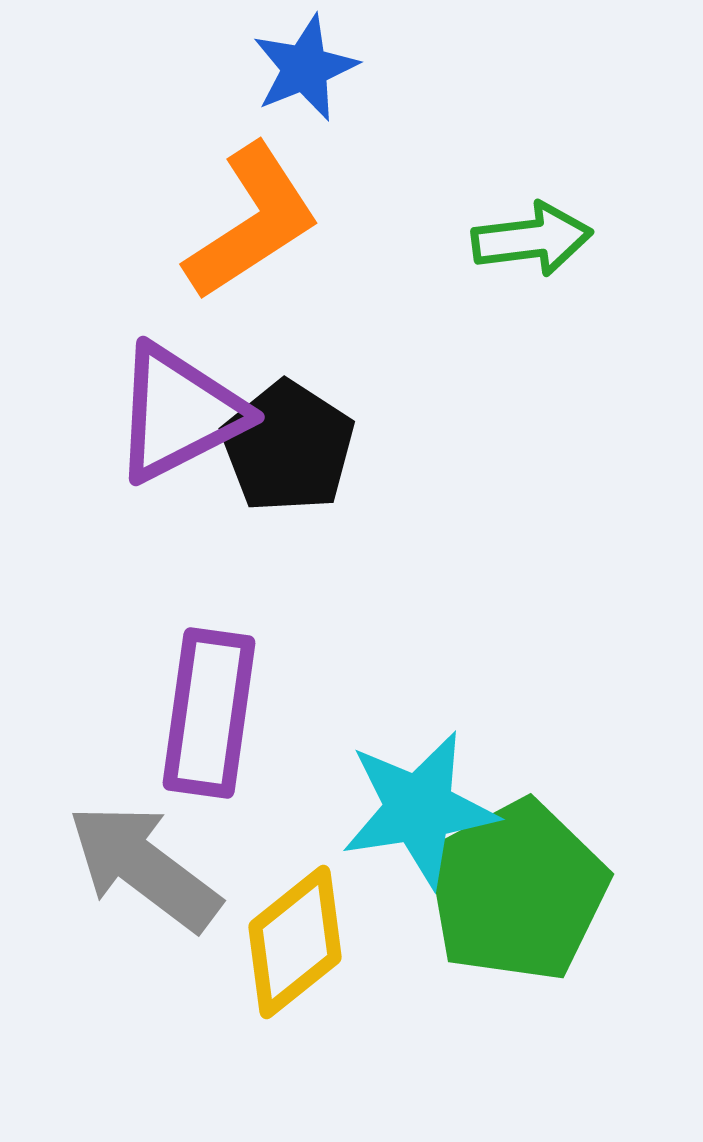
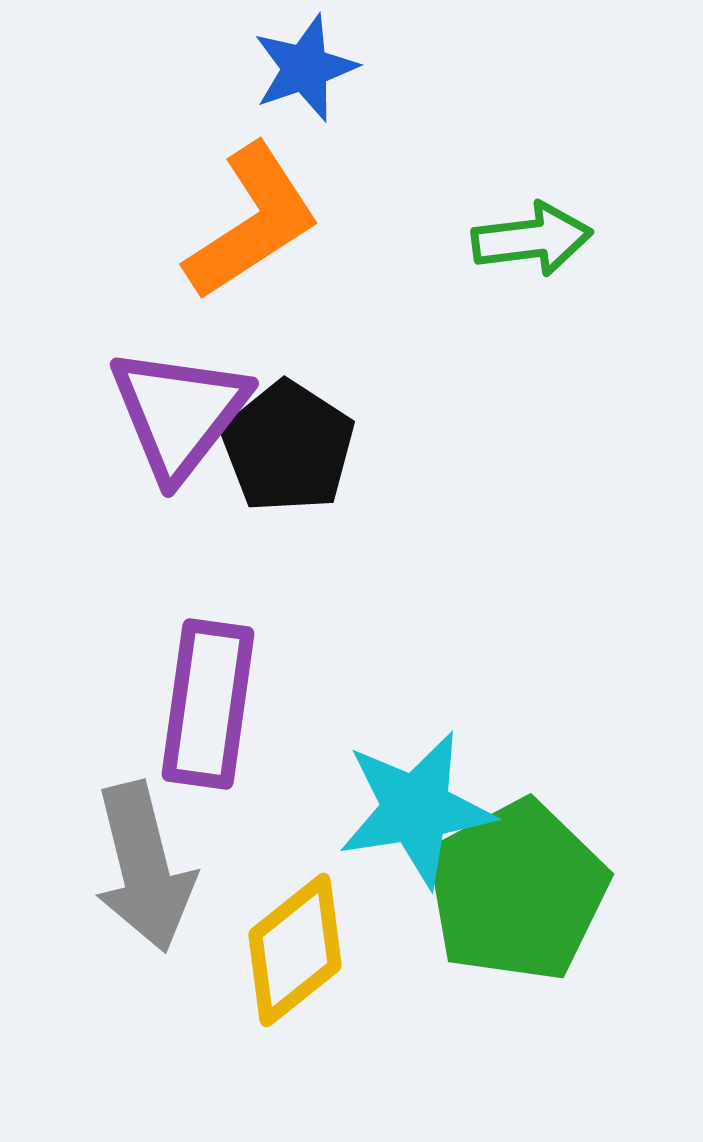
blue star: rotated 3 degrees clockwise
purple triangle: rotated 25 degrees counterclockwise
purple rectangle: moved 1 px left, 9 px up
cyan star: moved 3 px left
gray arrow: rotated 141 degrees counterclockwise
yellow diamond: moved 8 px down
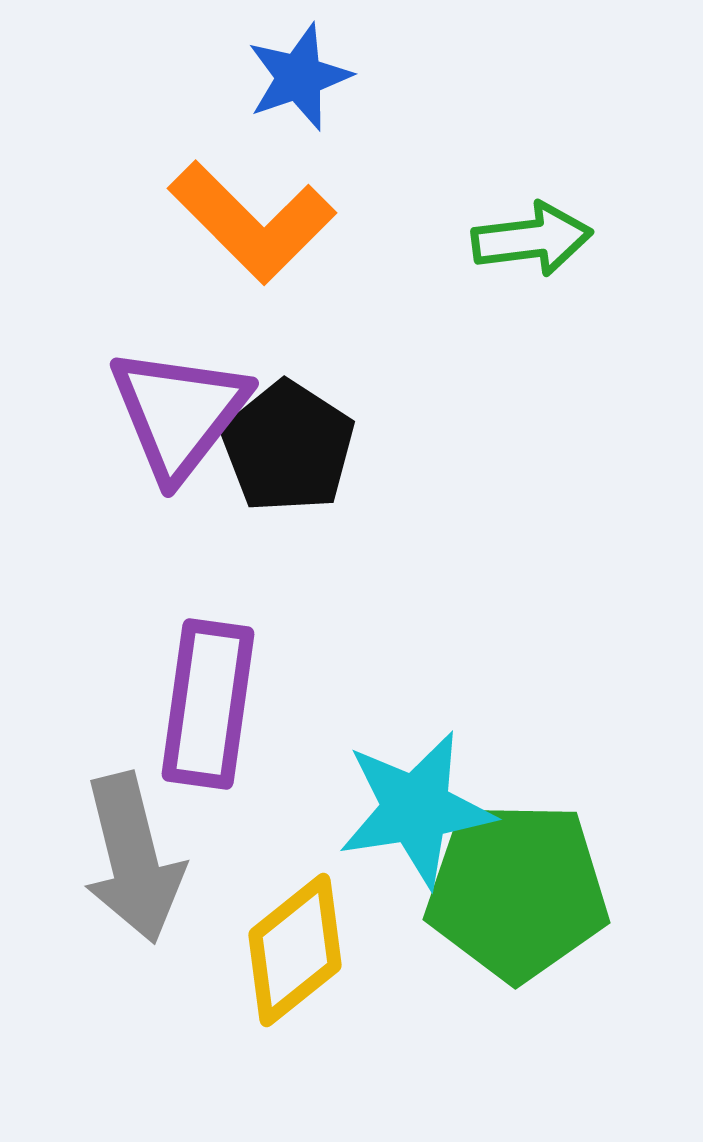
blue star: moved 6 px left, 9 px down
orange L-shape: rotated 78 degrees clockwise
gray arrow: moved 11 px left, 9 px up
green pentagon: rotated 29 degrees clockwise
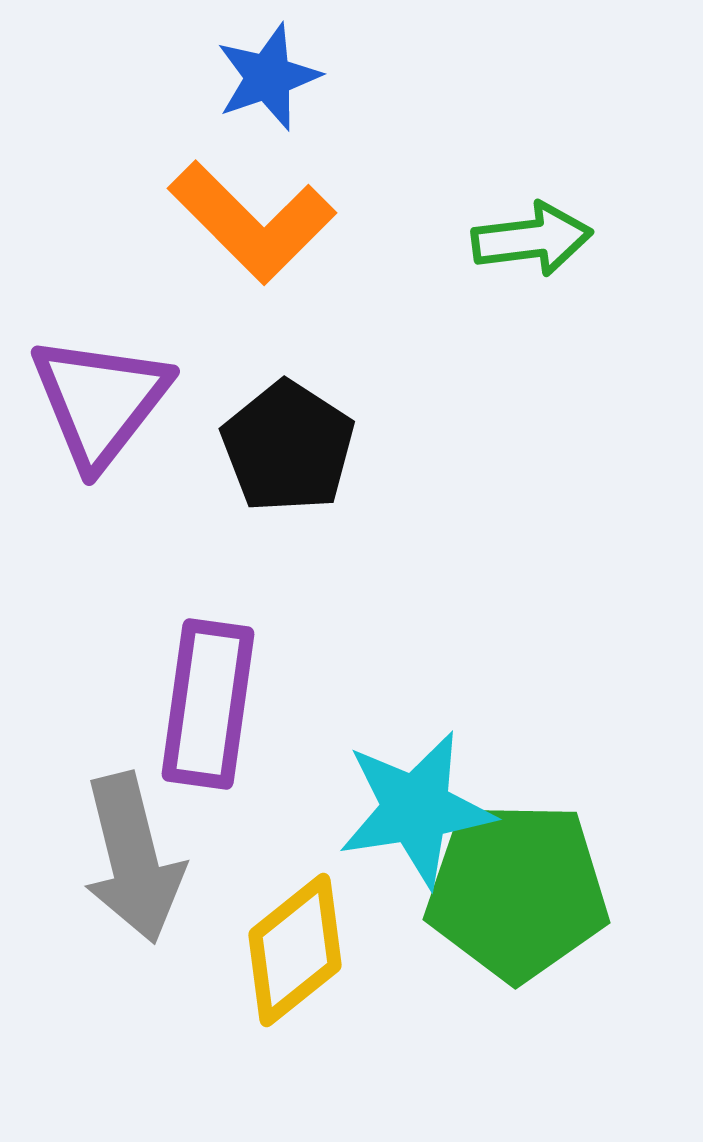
blue star: moved 31 px left
purple triangle: moved 79 px left, 12 px up
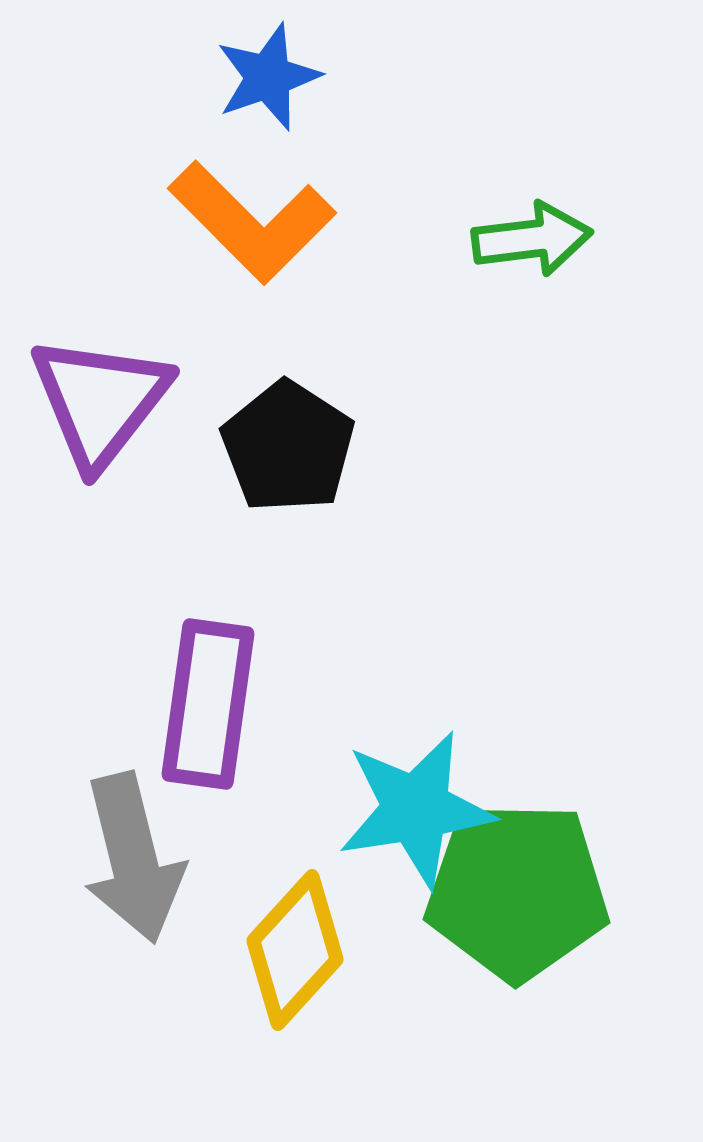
yellow diamond: rotated 9 degrees counterclockwise
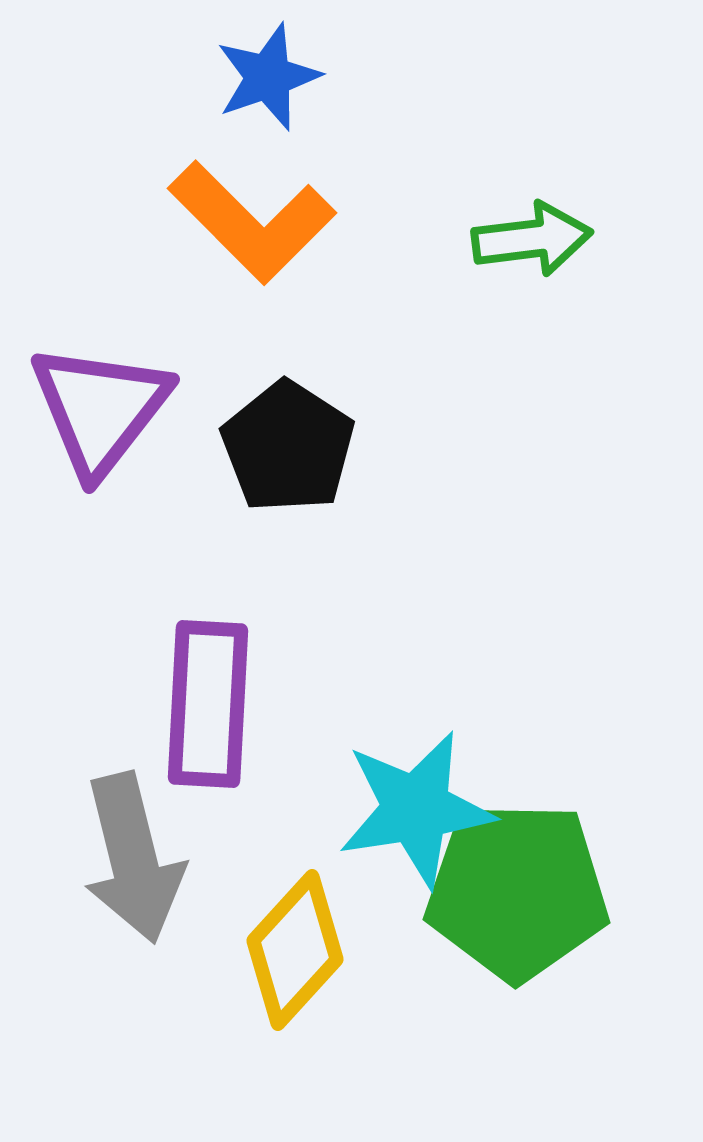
purple triangle: moved 8 px down
purple rectangle: rotated 5 degrees counterclockwise
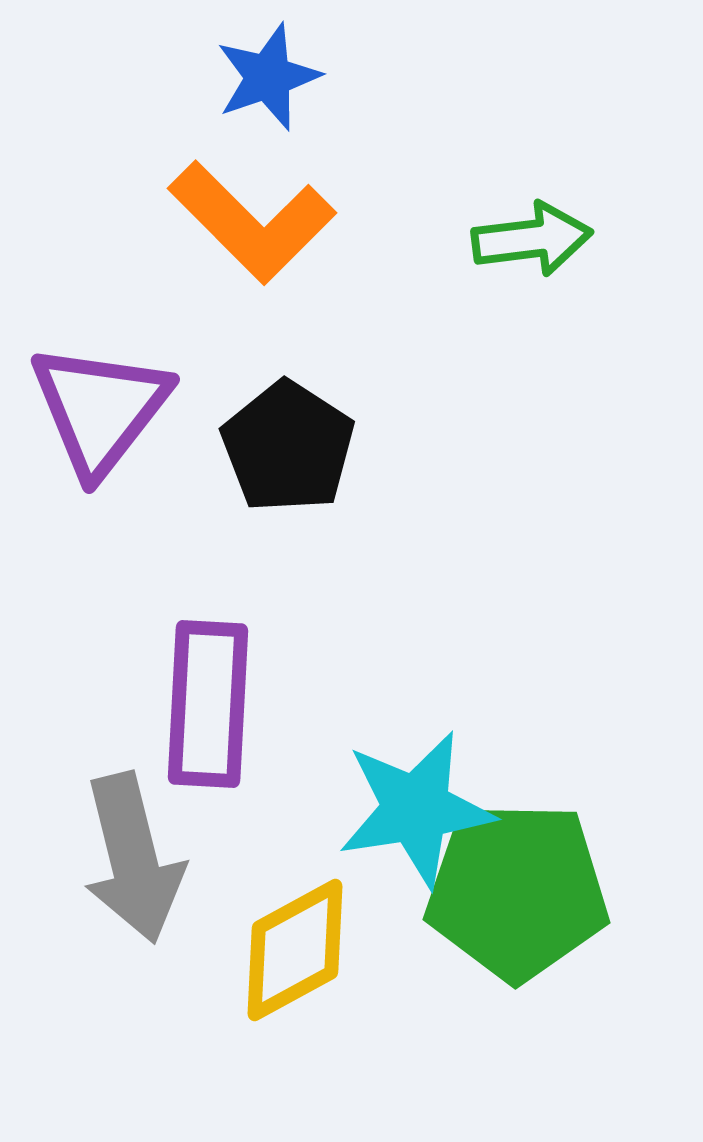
yellow diamond: rotated 19 degrees clockwise
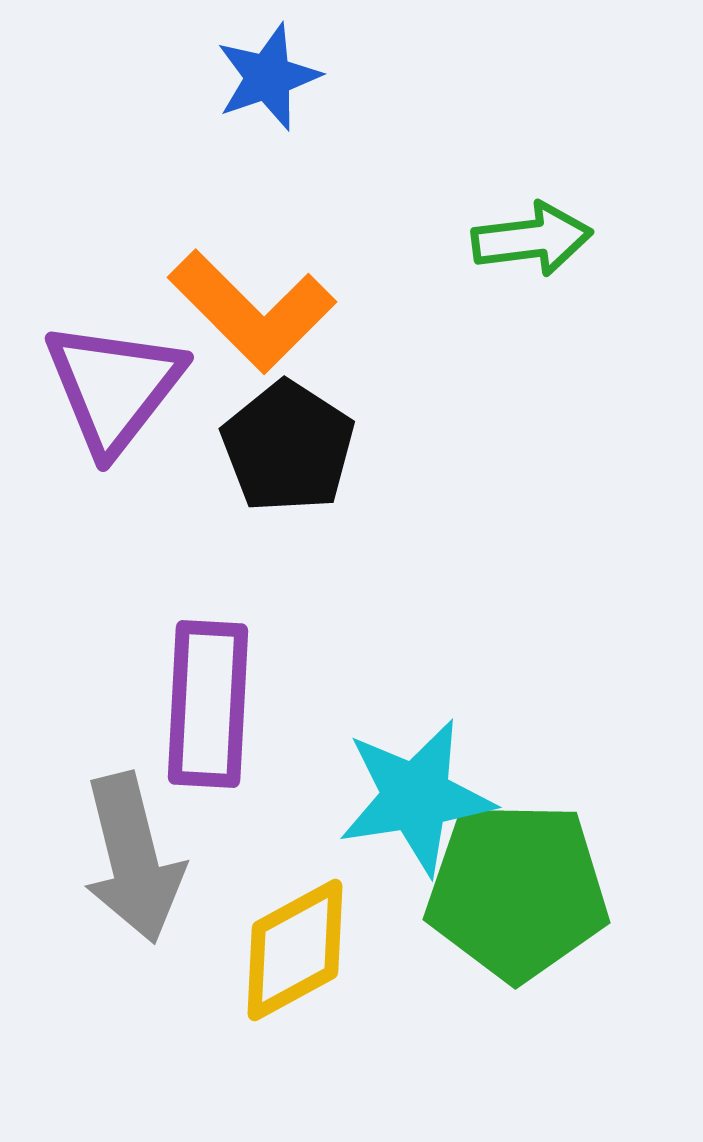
orange L-shape: moved 89 px down
purple triangle: moved 14 px right, 22 px up
cyan star: moved 12 px up
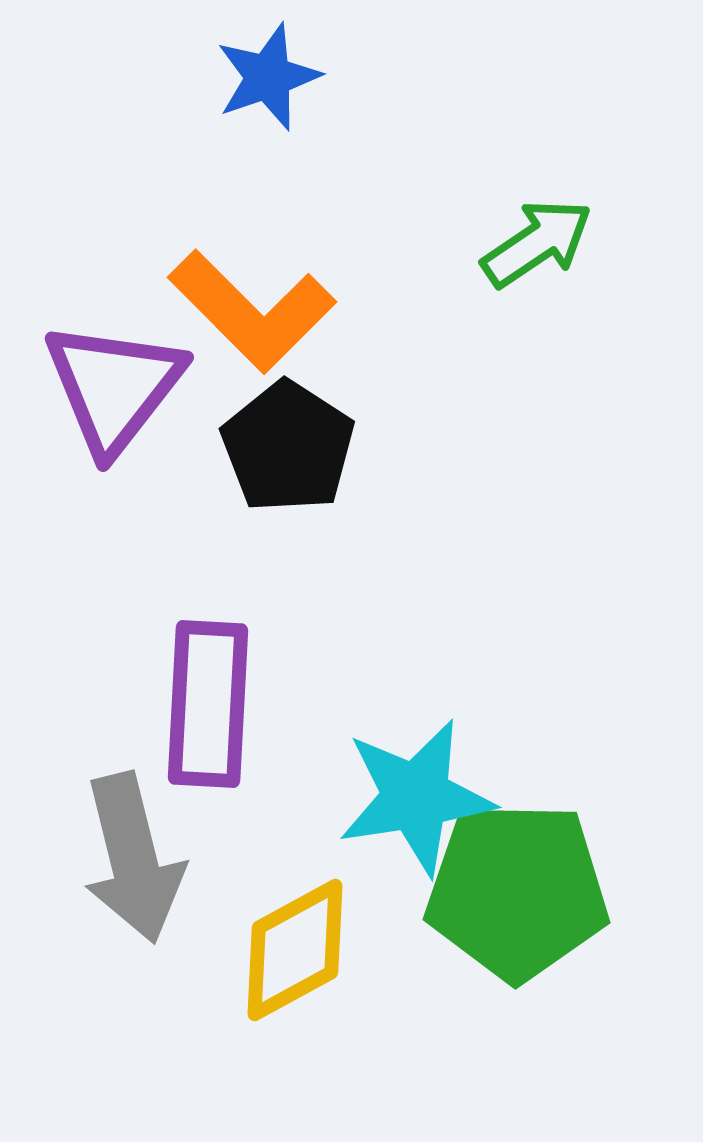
green arrow: moved 5 px right, 4 px down; rotated 27 degrees counterclockwise
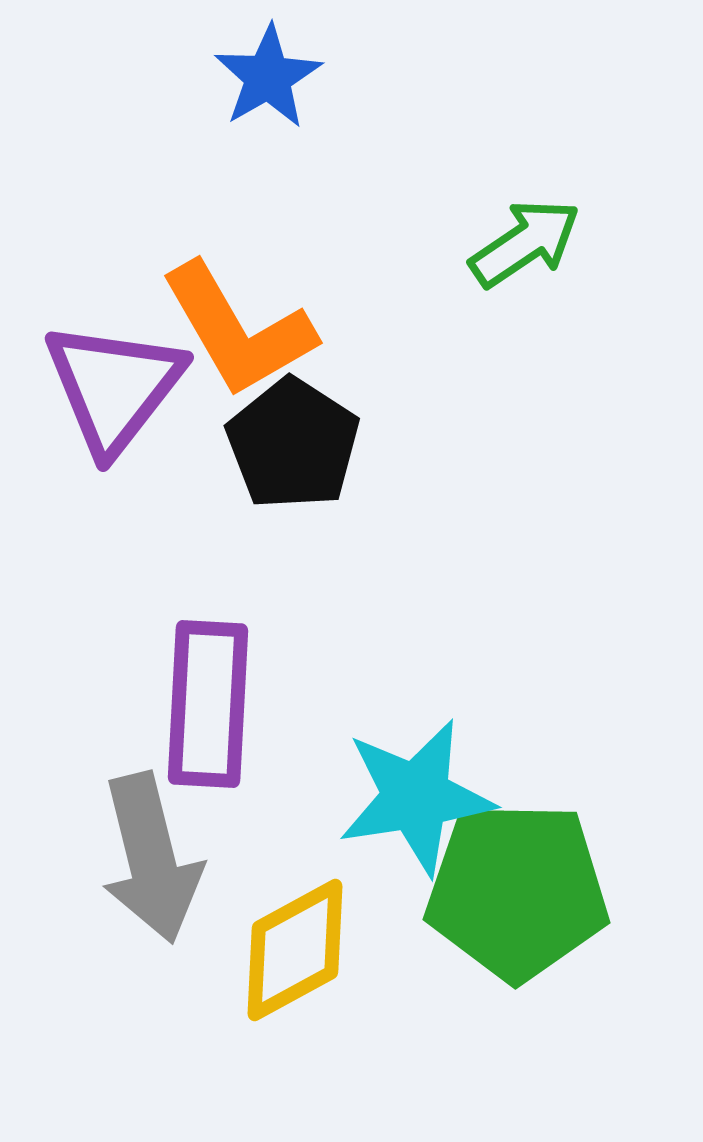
blue star: rotated 11 degrees counterclockwise
green arrow: moved 12 px left
orange L-shape: moved 14 px left, 19 px down; rotated 15 degrees clockwise
black pentagon: moved 5 px right, 3 px up
gray arrow: moved 18 px right
